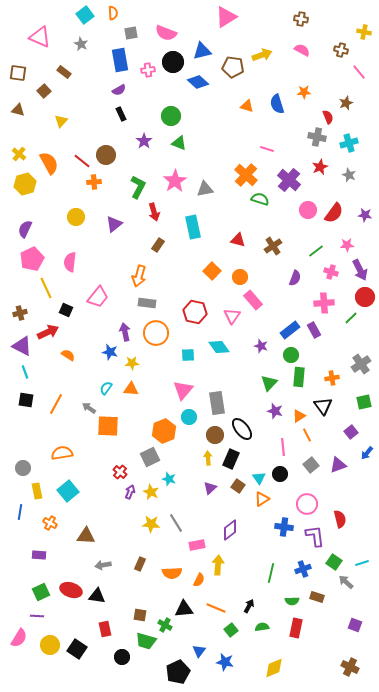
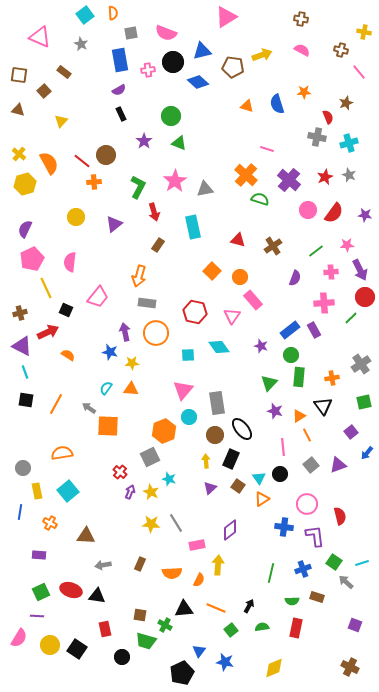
brown square at (18, 73): moved 1 px right, 2 px down
red star at (320, 167): moved 5 px right, 10 px down
pink cross at (331, 272): rotated 24 degrees counterclockwise
yellow arrow at (208, 458): moved 2 px left, 3 px down
red semicircle at (340, 519): moved 3 px up
black pentagon at (178, 672): moved 4 px right, 1 px down
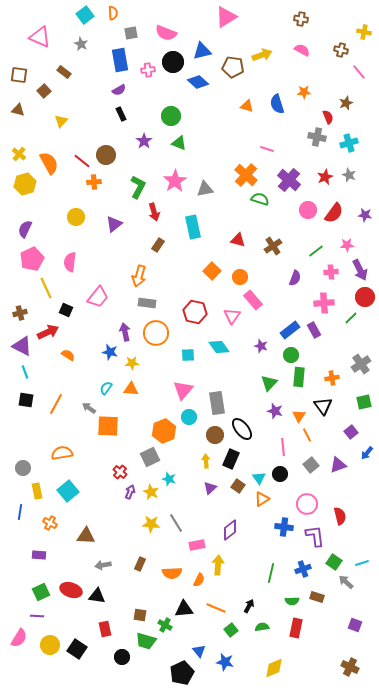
orange triangle at (299, 416): rotated 24 degrees counterclockwise
blue triangle at (199, 651): rotated 16 degrees counterclockwise
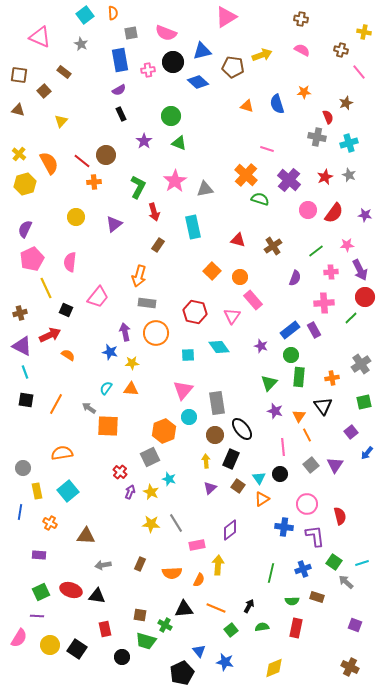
red arrow at (48, 332): moved 2 px right, 3 px down
purple triangle at (338, 465): moved 3 px left; rotated 36 degrees counterclockwise
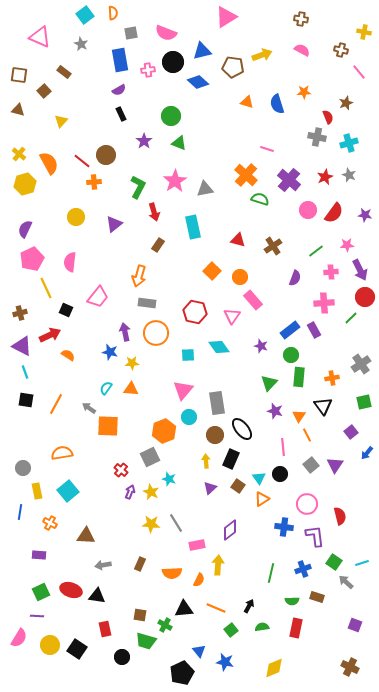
orange triangle at (247, 106): moved 4 px up
red cross at (120, 472): moved 1 px right, 2 px up
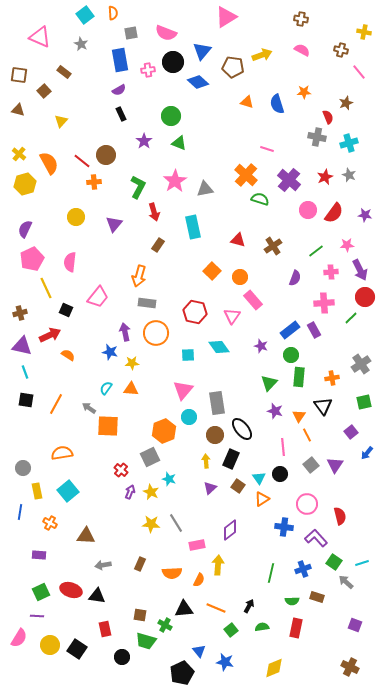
blue triangle at (202, 51): rotated 36 degrees counterclockwise
purple triangle at (114, 224): rotated 12 degrees counterclockwise
purple triangle at (22, 346): rotated 15 degrees counterclockwise
purple L-shape at (315, 536): moved 1 px right, 2 px down; rotated 35 degrees counterclockwise
